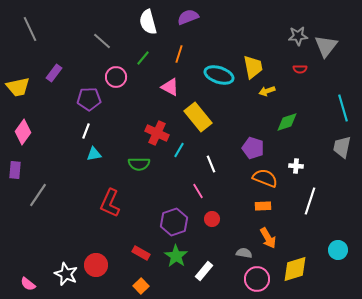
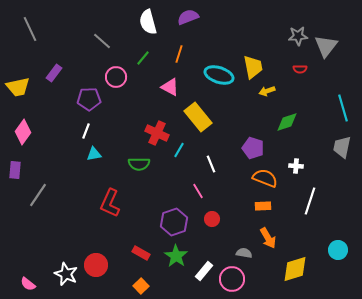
pink circle at (257, 279): moved 25 px left
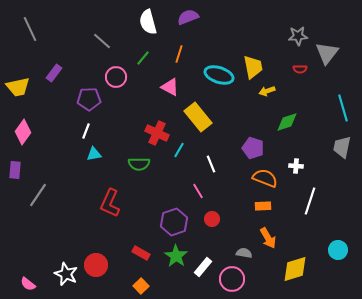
gray triangle at (326, 46): moved 1 px right, 7 px down
white rectangle at (204, 271): moved 1 px left, 4 px up
